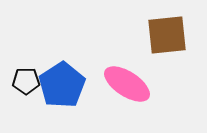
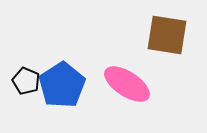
brown square: rotated 15 degrees clockwise
black pentagon: rotated 24 degrees clockwise
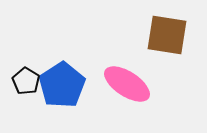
black pentagon: rotated 8 degrees clockwise
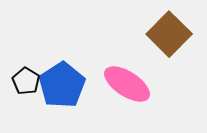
brown square: moved 2 px right, 1 px up; rotated 36 degrees clockwise
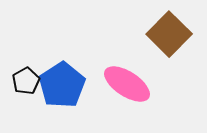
black pentagon: rotated 12 degrees clockwise
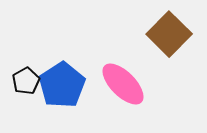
pink ellipse: moved 4 px left; rotated 12 degrees clockwise
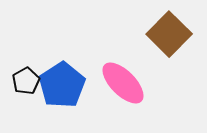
pink ellipse: moved 1 px up
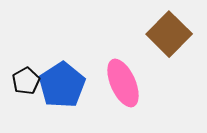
pink ellipse: rotated 21 degrees clockwise
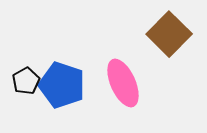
blue pentagon: rotated 21 degrees counterclockwise
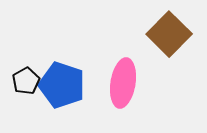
pink ellipse: rotated 33 degrees clockwise
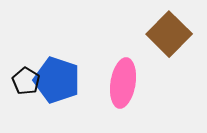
black pentagon: rotated 12 degrees counterclockwise
blue pentagon: moved 5 px left, 5 px up
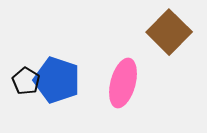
brown square: moved 2 px up
pink ellipse: rotated 6 degrees clockwise
